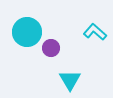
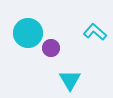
cyan circle: moved 1 px right, 1 px down
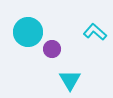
cyan circle: moved 1 px up
purple circle: moved 1 px right, 1 px down
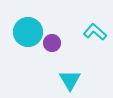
purple circle: moved 6 px up
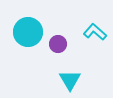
purple circle: moved 6 px right, 1 px down
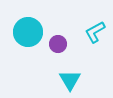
cyan L-shape: rotated 70 degrees counterclockwise
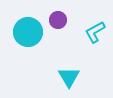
purple circle: moved 24 px up
cyan triangle: moved 1 px left, 3 px up
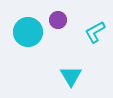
cyan triangle: moved 2 px right, 1 px up
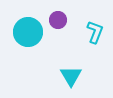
cyan L-shape: rotated 140 degrees clockwise
